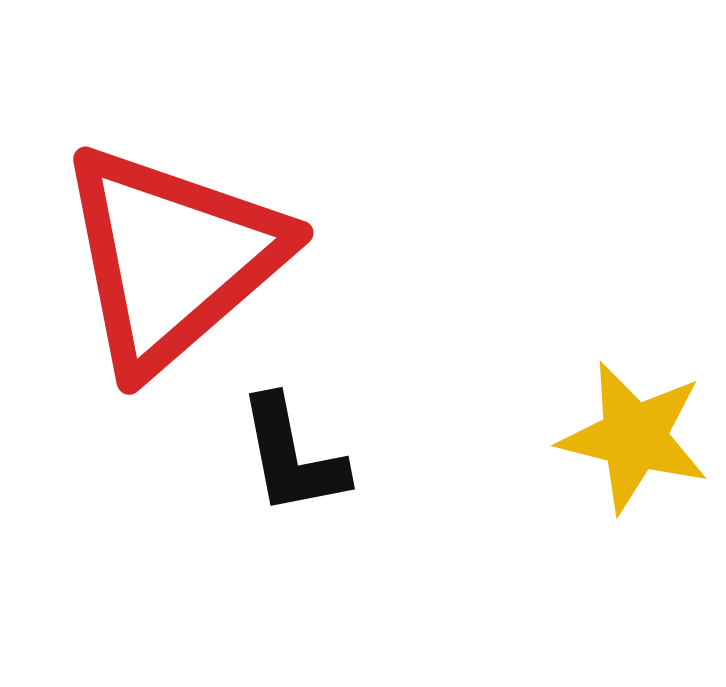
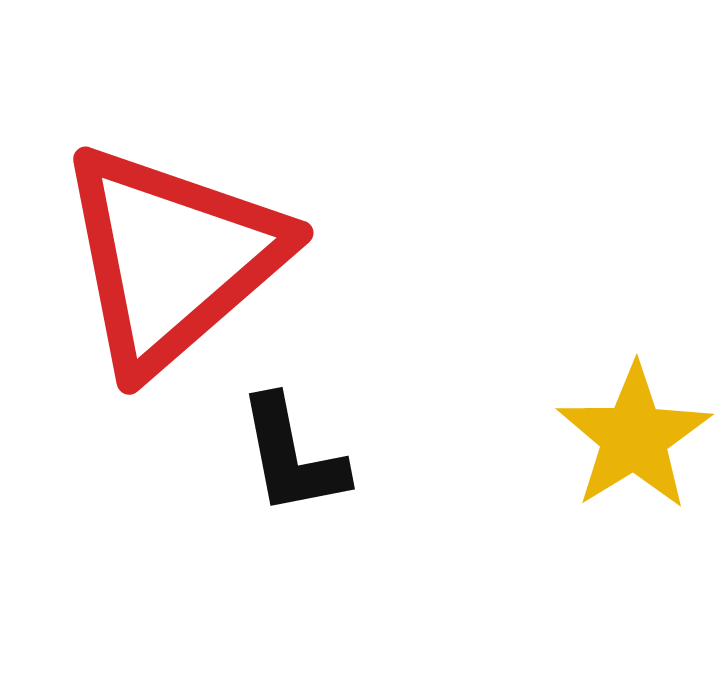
yellow star: rotated 26 degrees clockwise
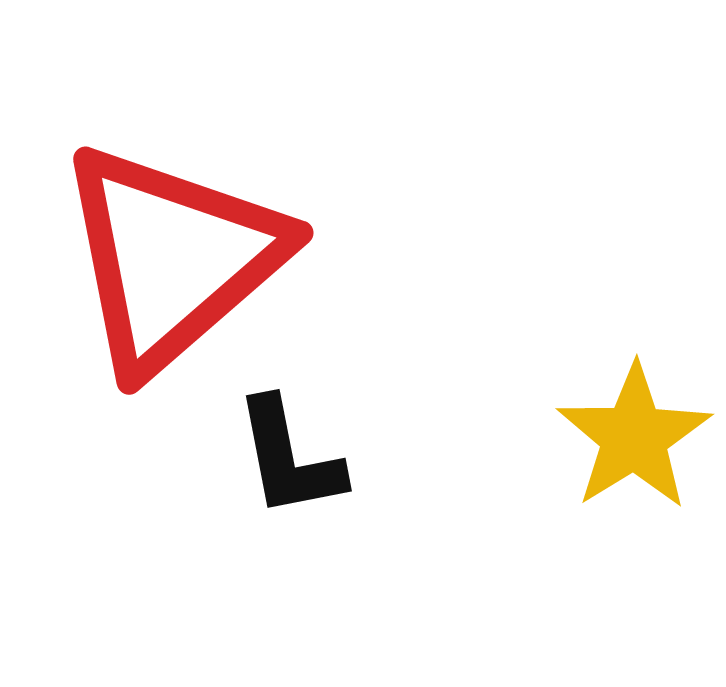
black L-shape: moved 3 px left, 2 px down
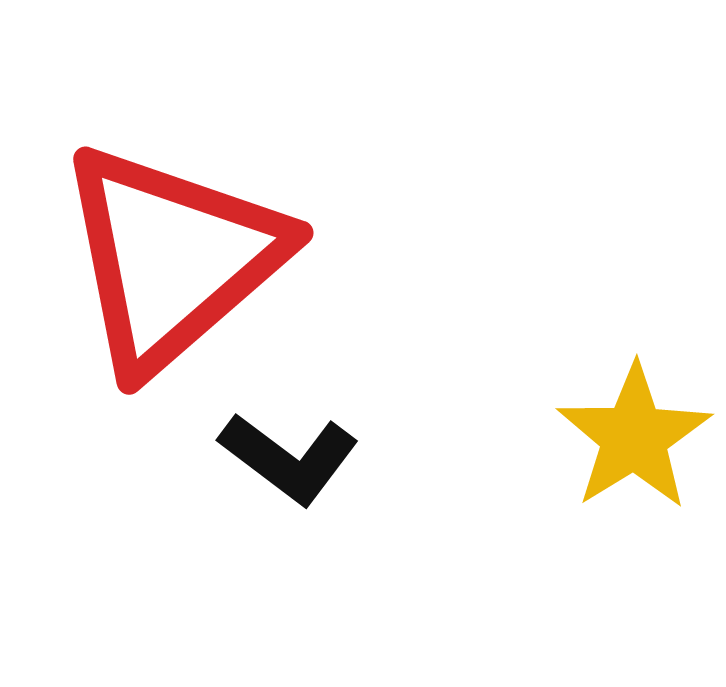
black L-shape: rotated 42 degrees counterclockwise
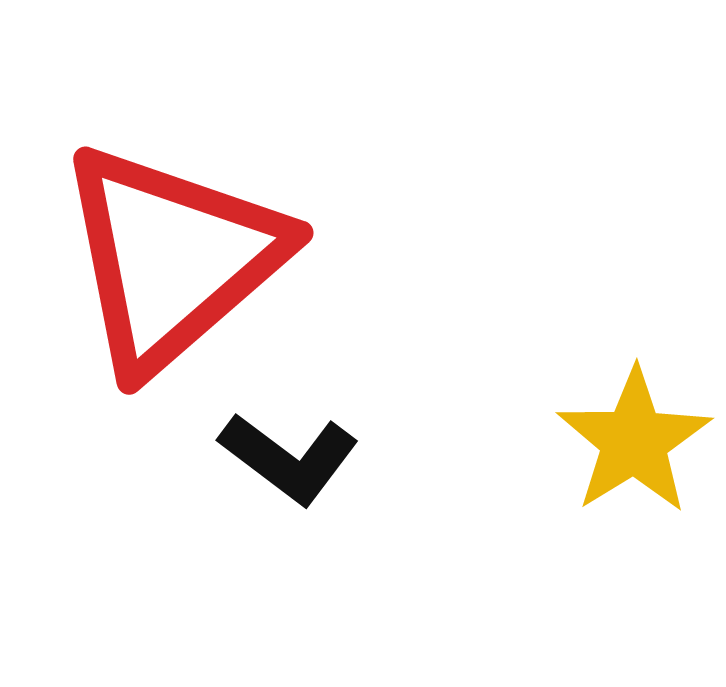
yellow star: moved 4 px down
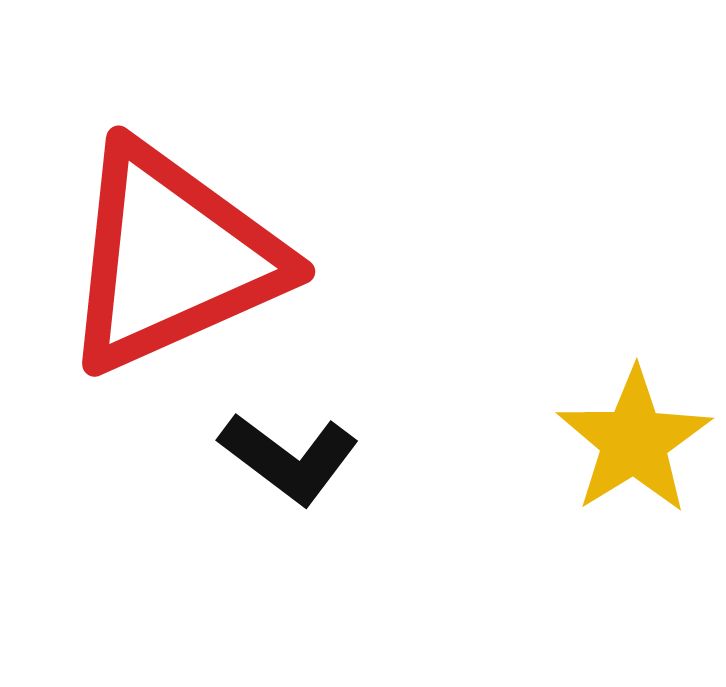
red triangle: rotated 17 degrees clockwise
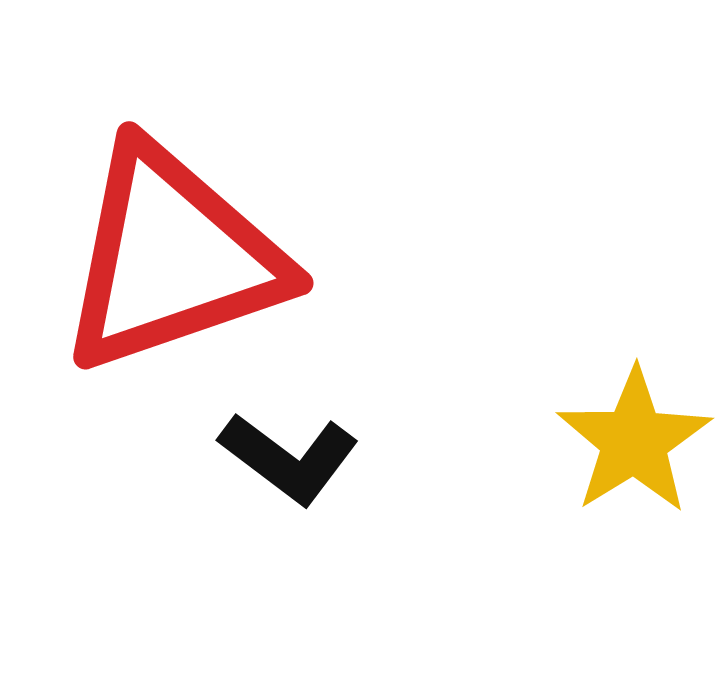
red triangle: rotated 5 degrees clockwise
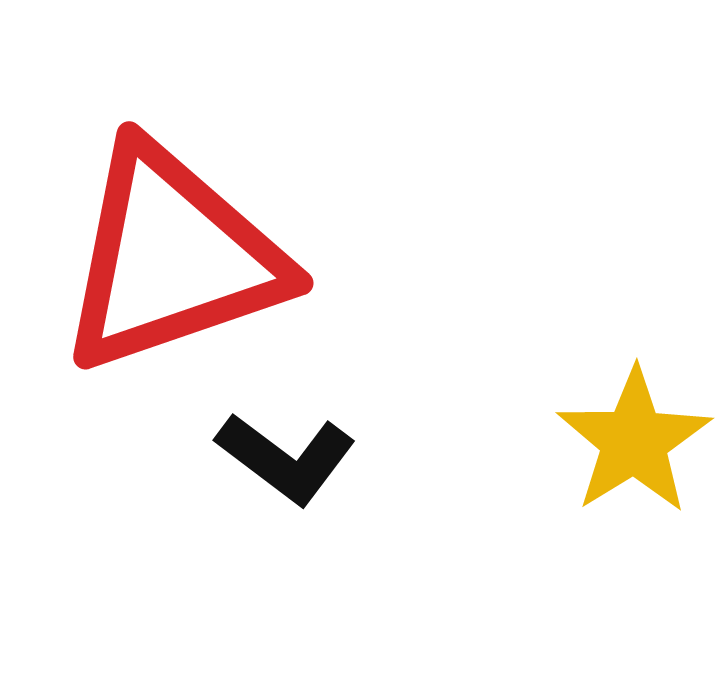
black L-shape: moved 3 px left
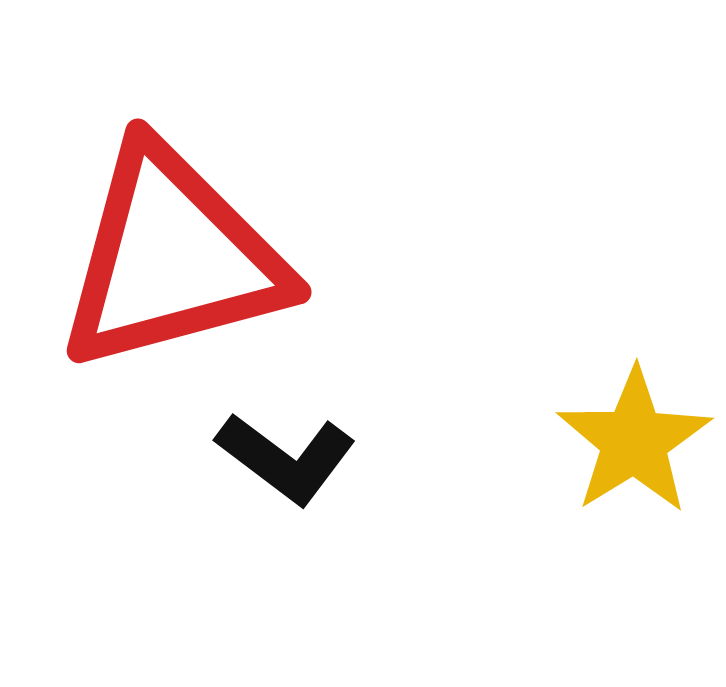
red triangle: rotated 4 degrees clockwise
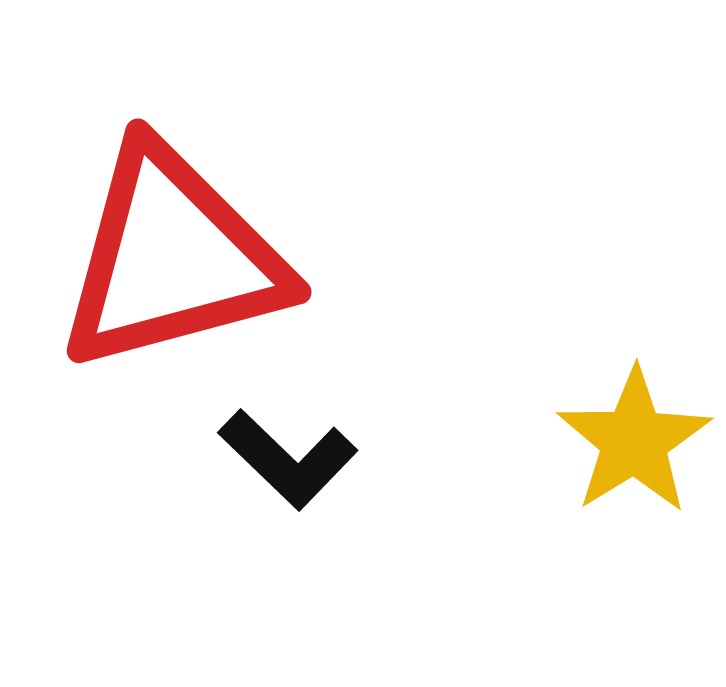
black L-shape: moved 2 px right, 1 px down; rotated 7 degrees clockwise
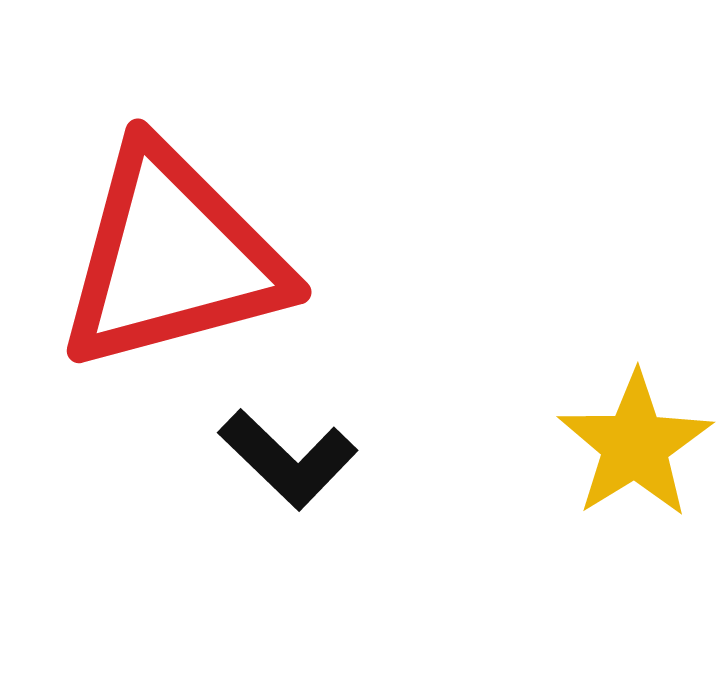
yellow star: moved 1 px right, 4 px down
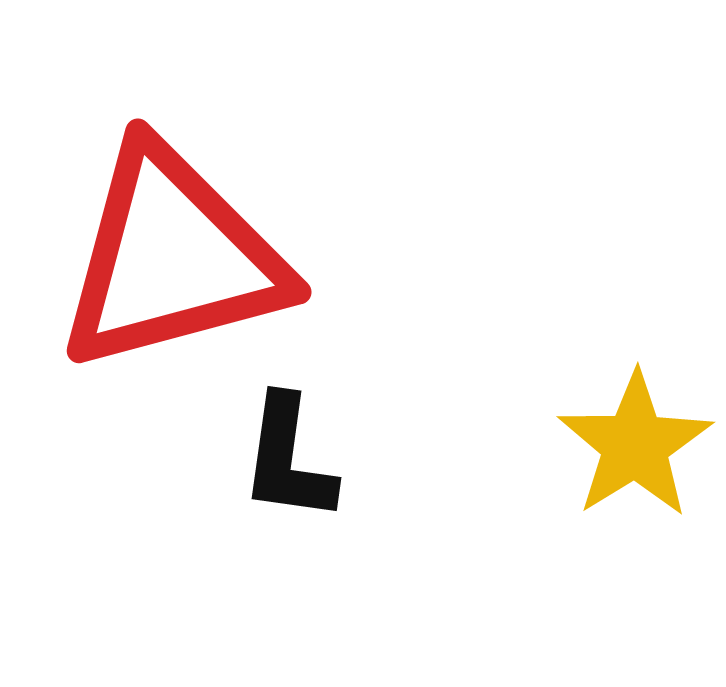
black L-shape: rotated 54 degrees clockwise
